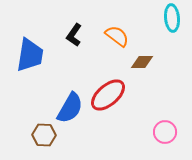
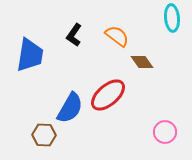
brown diamond: rotated 55 degrees clockwise
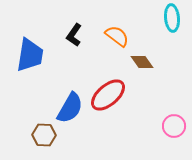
pink circle: moved 9 px right, 6 px up
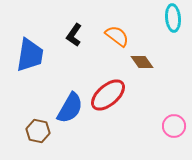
cyan ellipse: moved 1 px right
brown hexagon: moved 6 px left, 4 px up; rotated 10 degrees clockwise
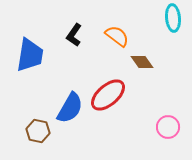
pink circle: moved 6 px left, 1 px down
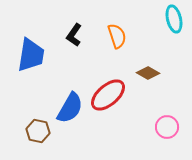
cyan ellipse: moved 1 px right, 1 px down; rotated 8 degrees counterclockwise
orange semicircle: rotated 35 degrees clockwise
blue trapezoid: moved 1 px right
brown diamond: moved 6 px right, 11 px down; rotated 25 degrees counterclockwise
pink circle: moved 1 px left
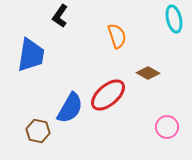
black L-shape: moved 14 px left, 19 px up
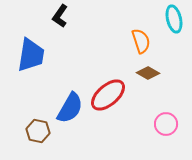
orange semicircle: moved 24 px right, 5 px down
pink circle: moved 1 px left, 3 px up
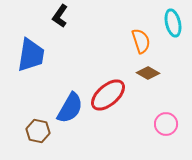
cyan ellipse: moved 1 px left, 4 px down
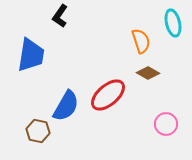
blue semicircle: moved 4 px left, 2 px up
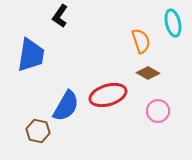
red ellipse: rotated 24 degrees clockwise
pink circle: moved 8 px left, 13 px up
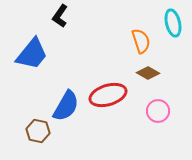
blue trapezoid: moved 1 px right, 1 px up; rotated 30 degrees clockwise
